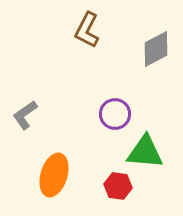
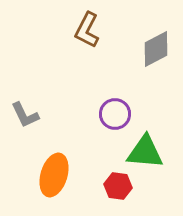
gray L-shape: rotated 80 degrees counterclockwise
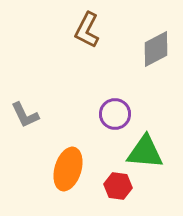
orange ellipse: moved 14 px right, 6 px up
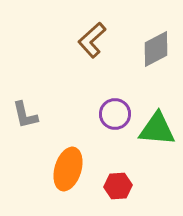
brown L-shape: moved 5 px right, 10 px down; rotated 21 degrees clockwise
gray L-shape: rotated 12 degrees clockwise
green triangle: moved 12 px right, 23 px up
red hexagon: rotated 12 degrees counterclockwise
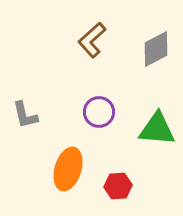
purple circle: moved 16 px left, 2 px up
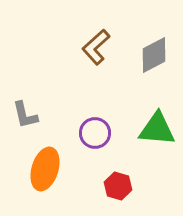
brown L-shape: moved 4 px right, 7 px down
gray diamond: moved 2 px left, 6 px down
purple circle: moved 4 px left, 21 px down
orange ellipse: moved 23 px left
red hexagon: rotated 20 degrees clockwise
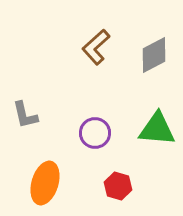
orange ellipse: moved 14 px down
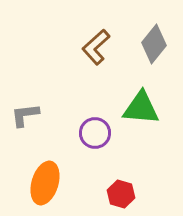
gray diamond: moved 11 px up; rotated 24 degrees counterclockwise
gray L-shape: rotated 96 degrees clockwise
green triangle: moved 16 px left, 21 px up
red hexagon: moved 3 px right, 8 px down
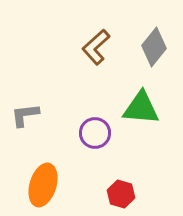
gray diamond: moved 3 px down
orange ellipse: moved 2 px left, 2 px down
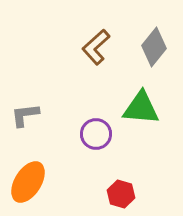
purple circle: moved 1 px right, 1 px down
orange ellipse: moved 15 px left, 3 px up; rotated 15 degrees clockwise
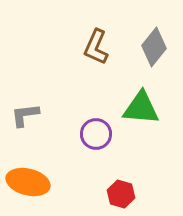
brown L-shape: rotated 24 degrees counterclockwise
orange ellipse: rotated 72 degrees clockwise
